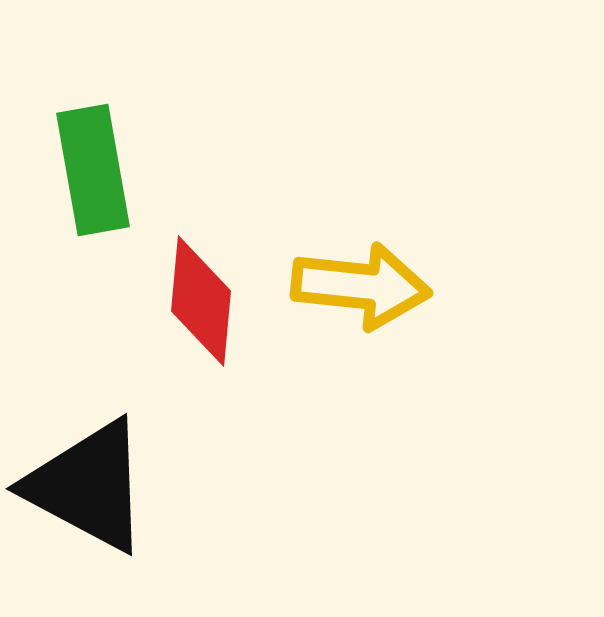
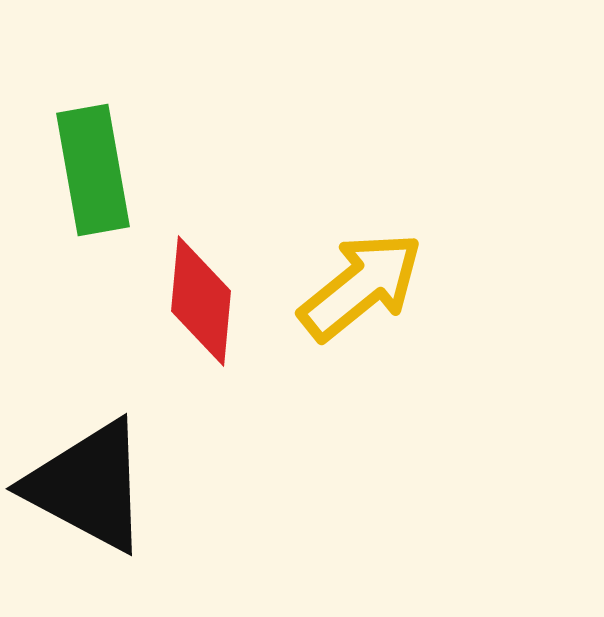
yellow arrow: rotated 45 degrees counterclockwise
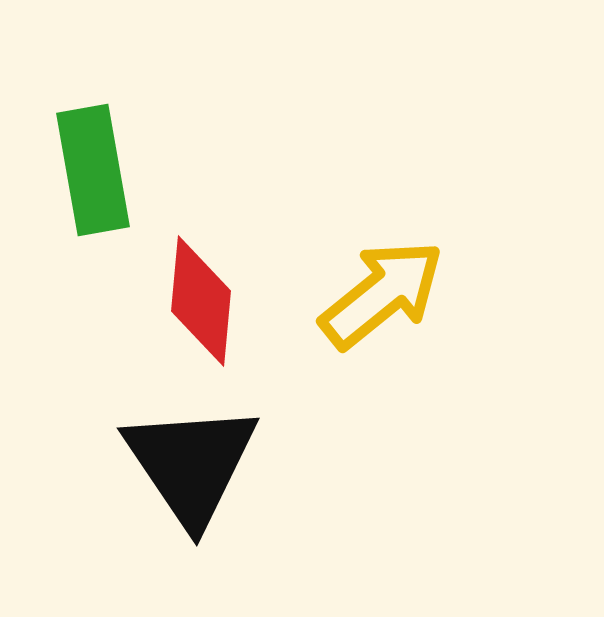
yellow arrow: moved 21 px right, 8 px down
black triangle: moved 103 px right, 22 px up; rotated 28 degrees clockwise
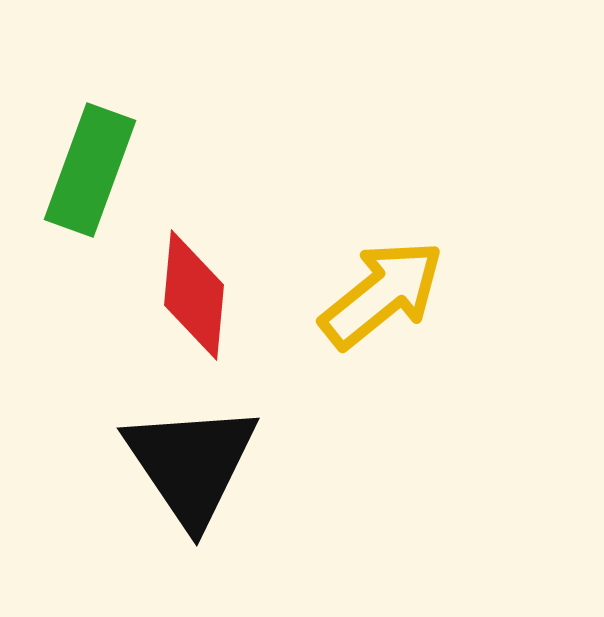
green rectangle: moved 3 px left; rotated 30 degrees clockwise
red diamond: moved 7 px left, 6 px up
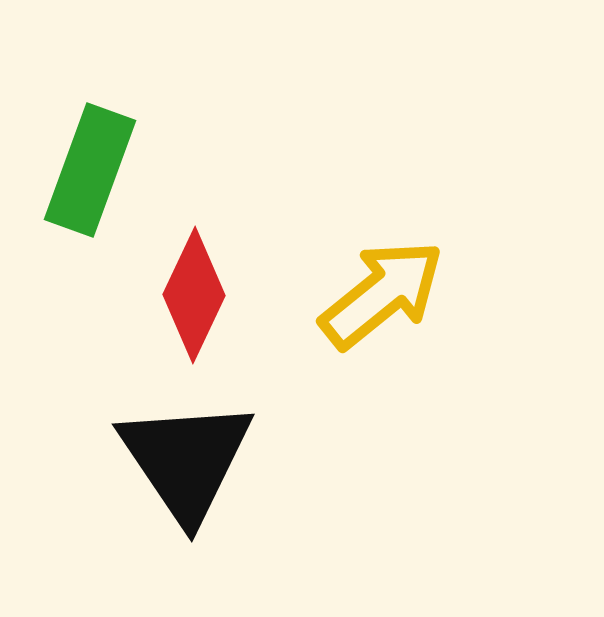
red diamond: rotated 20 degrees clockwise
black triangle: moved 5 px left, 4 px up
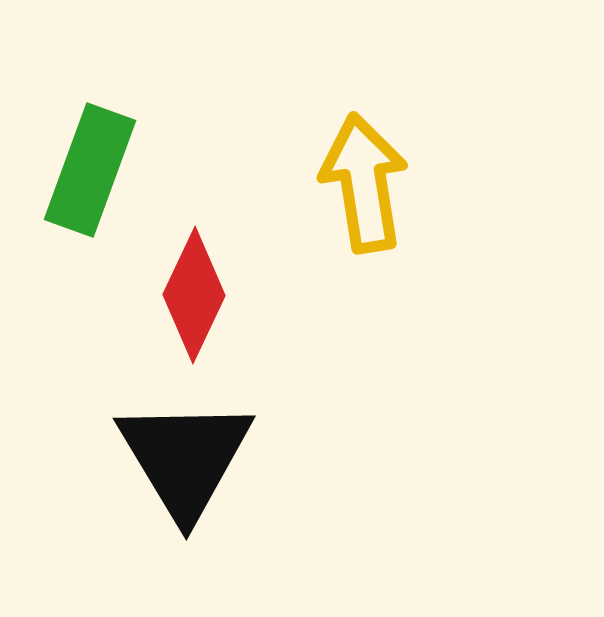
yellow arrow: moved 18 px left, 111 px up; rotated 60 degrees counterclockwise
black triangle: moved 1 px left, 2 px up; rotated 3 degrees clockwise
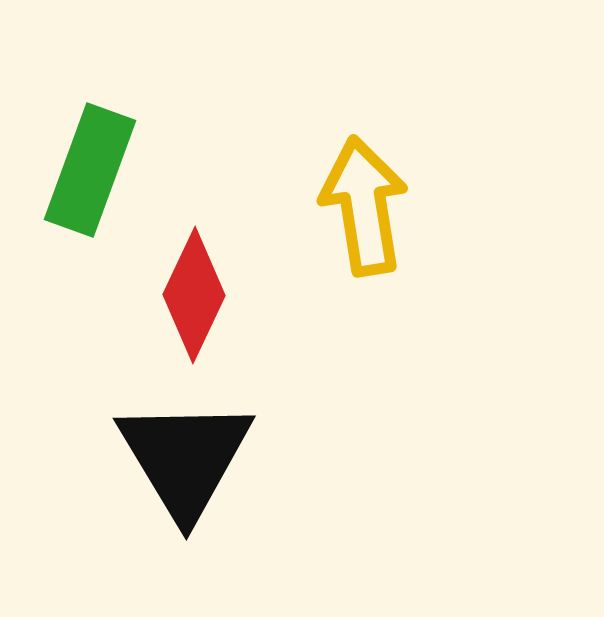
yellow arrow: moved 23 px down
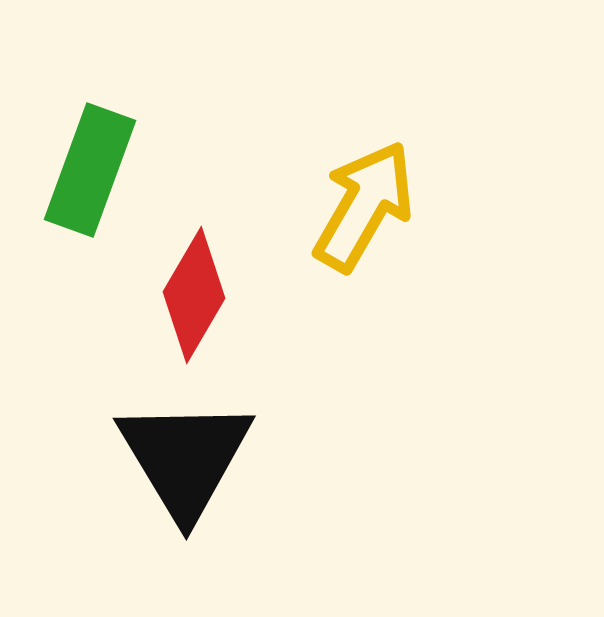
yellow arrow: rotated 39 degrees clockwise
red diamond: rotated 5 degrees clockwise
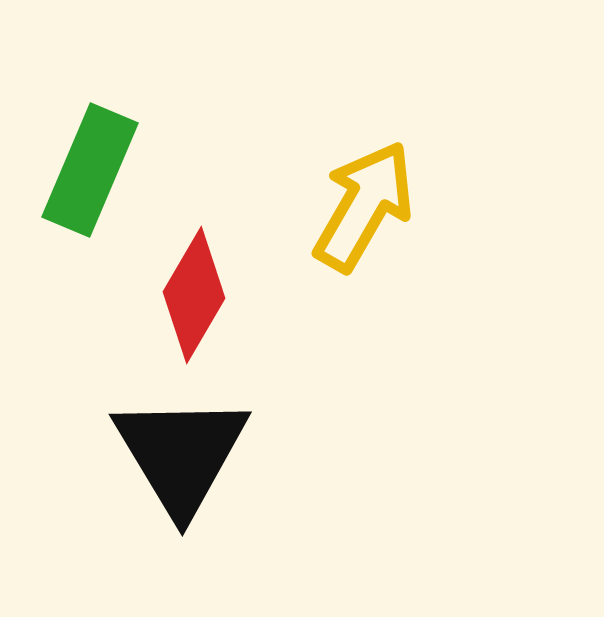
green rectangle: rotated 3 degrees clockwise
black triangle: moved 4 px left, 4 px up
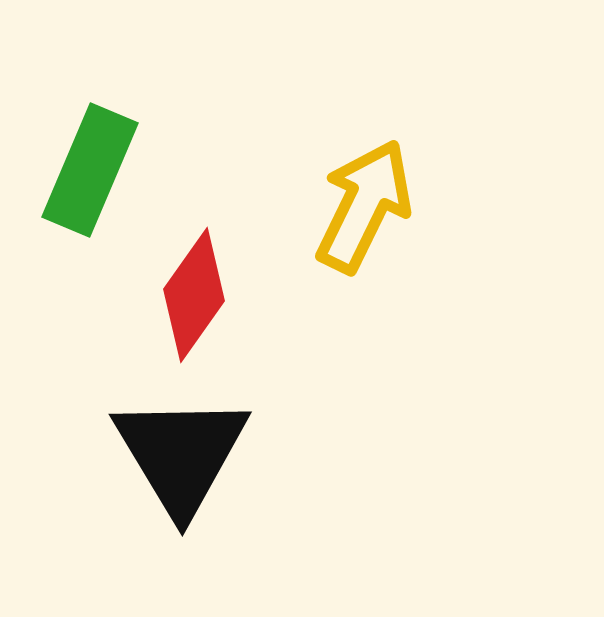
yellow arrow: rotated 4 degrees counterclockwise
red diamond: rotated 5 degrees clockwise
